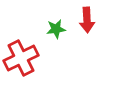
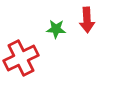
green star: rotated 12 degrees clockwise
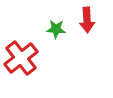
red cross: rotated 12 degrees counterclockwise
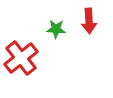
red arrow: moved 2 px right, 1 px down
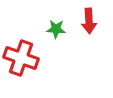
red cross: rotated 32 degrees counterclockwise
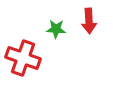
red cross: moved 2 px right
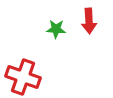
red cross: moved 19 px down
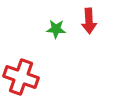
red cross: moved 2 px left
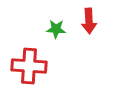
red cross: moved 8 px right, 11 px up; rotated 16 degrees counterclockwise
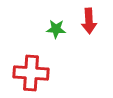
red cross: moved 2 px right, 7 px down
